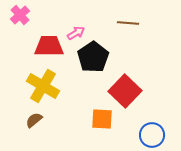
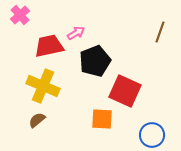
brown line: moved 32 px right, 9 px down; rotated 75 degrees counterclockwise
red trapezoid: rotated 12 degrees counterclockwise
black pentagon: moved 2 px right, 4 px down; rotated 12 degrees clockwise
yellow cross: rotated 8 degrees counterclockwise
red square: rotated 20 degrees counterclockwise
brown semicircle: moved 3 px right
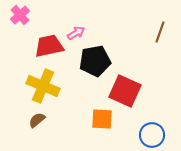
black pentagon: rotated 12 degrees clockwise
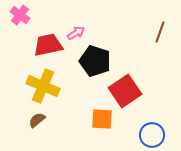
pink cross: rotated 12 degrees counterclockwise
red trapezoid: moved 1 px left, 1 px up
black pentagon: rotated 28 degrees clockwise
red square: rotated 32 degrees clockwise
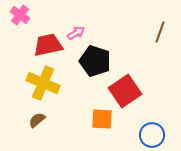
yellow cross: moved 3 px up
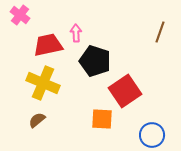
pink arrow: rotated 60 degrees counterclockwise
